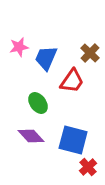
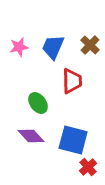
brown cross: moved 8 px up
blue trapezoid: moved 7 px right, 11 px up
red trapezoid: rotated 36 degrees counterclockwise
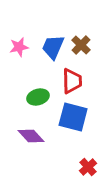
brown cross: moved 9 px left
green ellipse: moved 6 px up; rotated 70 degrees counterclockwise
blue square: moved 23 px up
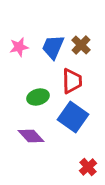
blue square: rotated 20 degrees clockwise
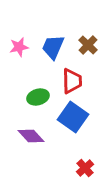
brown cross: moved 7 px right
red cross: moved 3 px left, 1 px down
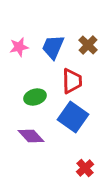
green ellipse: moved 3 px left
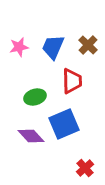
blue square: moved 9 px left, 7 px down; rotated 32 degrees clockwise
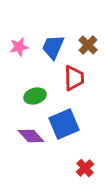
red trapezoid: moved 2 px right, 3 px up
green ellipse: moved 1 px up
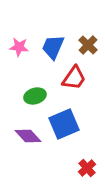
pink star: rotated 18 degrees clockwise
red trapezoid: rotated 36 degrees clockwise
purple diamond: moved 3 px left
red cross: moved 2 px right
